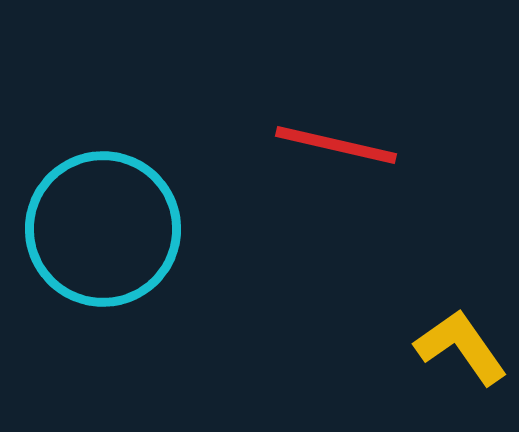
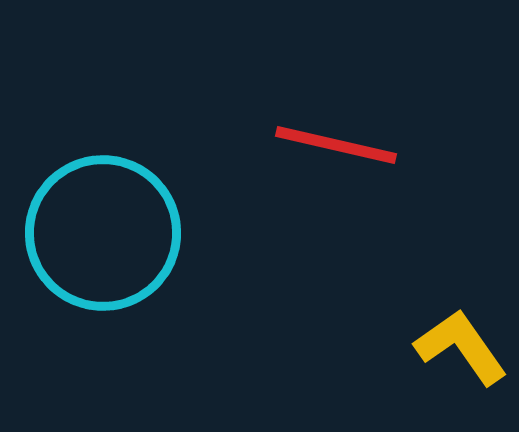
cyan circle: moved 4 px down
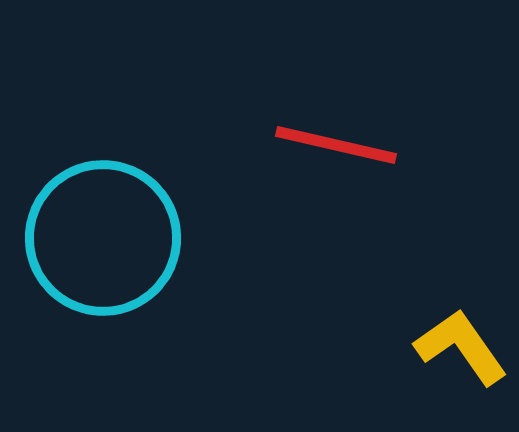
cyan circle: moved 5 px down
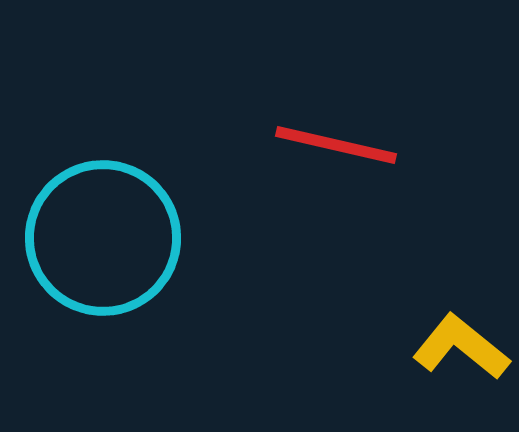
yellow L-shape: rotated 16 degrees counterclockwise
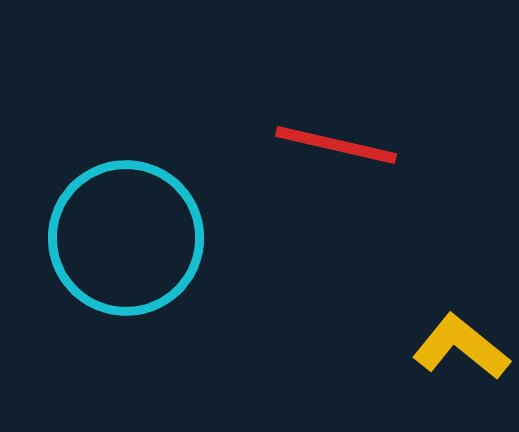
cyan circle: moved 23 px right
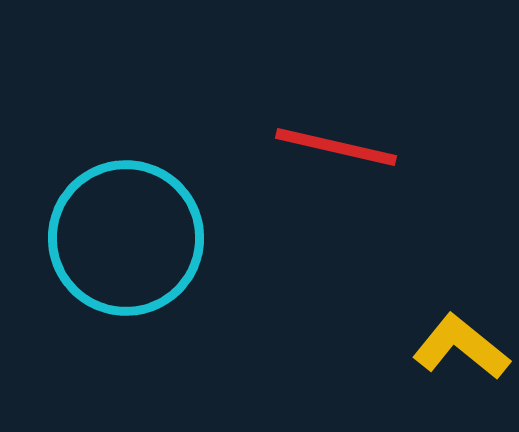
red line: moved 2 px down
